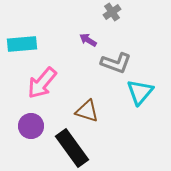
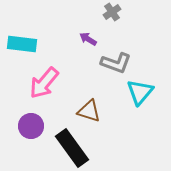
purple arrow: moved 1 px up
cyan rectangle: rotated 12 degrees clockwise
pink arrow: moved 2 px right
brown triangle: moved 2 px right
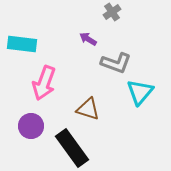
pink arrow: rotated 20 degrees counterclockwise
brown triangle: moved 1 px left, 2 px up
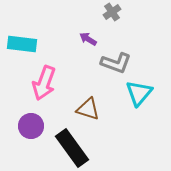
cyan triangle: moved 1 px left, 1 px down
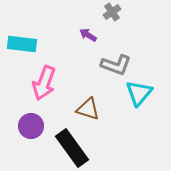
purple arrow: moved 4 px up
gray L-shape: moved 2 px down
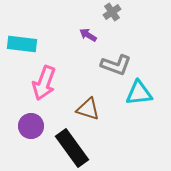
cyan triangle: rotated 44 degrees clockwise
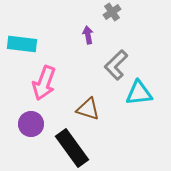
purple arrow: rotated 48 degrees clockwise
gray L-shape: rotated 116 degrees clockwise
purple circle: moved 2 px up
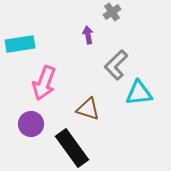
cyan rectangle: moved 2 px left; rotated 16 degrees counterclockwise
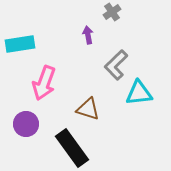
purple circle: moved 5 px left
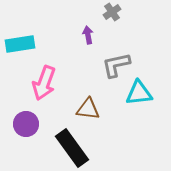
gray L-shape: rotated 32 degrees clockwise
brown triangle: rotated 10 degrees counterclockwise
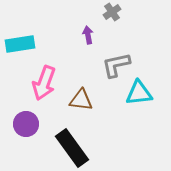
brown triangle: moved 7 px left, 9 px up
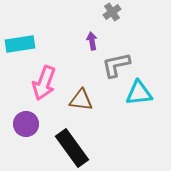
purple arrow: moved 4 px right, 6 px down
